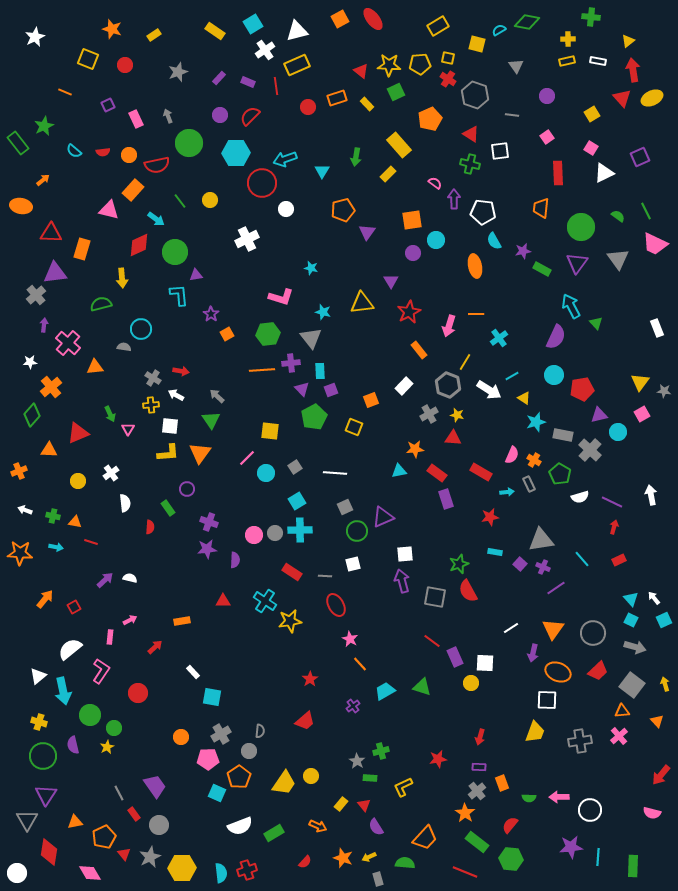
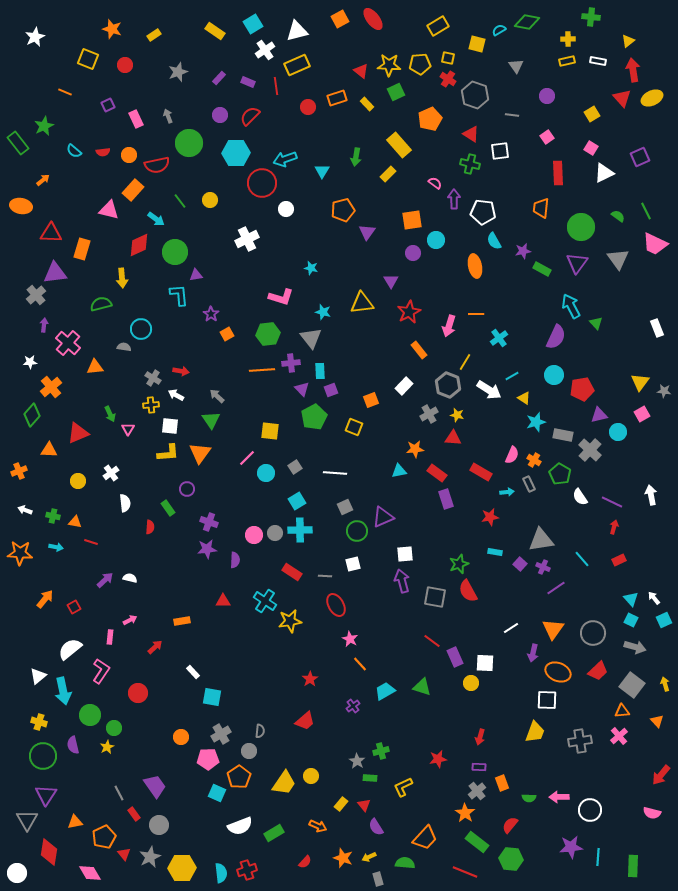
white semicircle at (580, 497): rotated 72 degrees clockwise
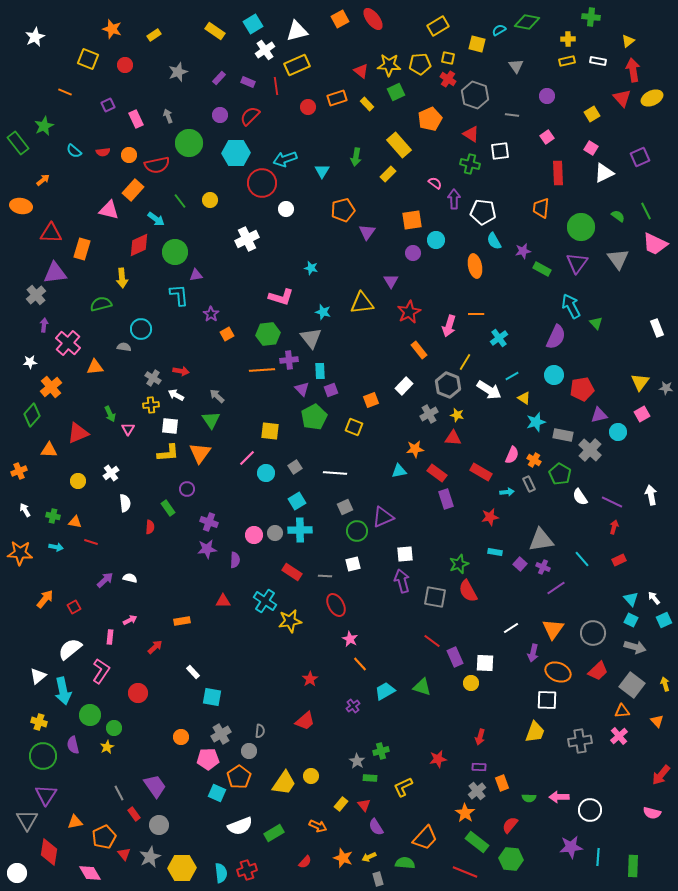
purple cross at (291, 363): moved 2 px left, 3 px up
gray star at (664, 391): moved 2 px right, 3 px up
white arrow at (25, 510): rotated 40 degrees clockwise
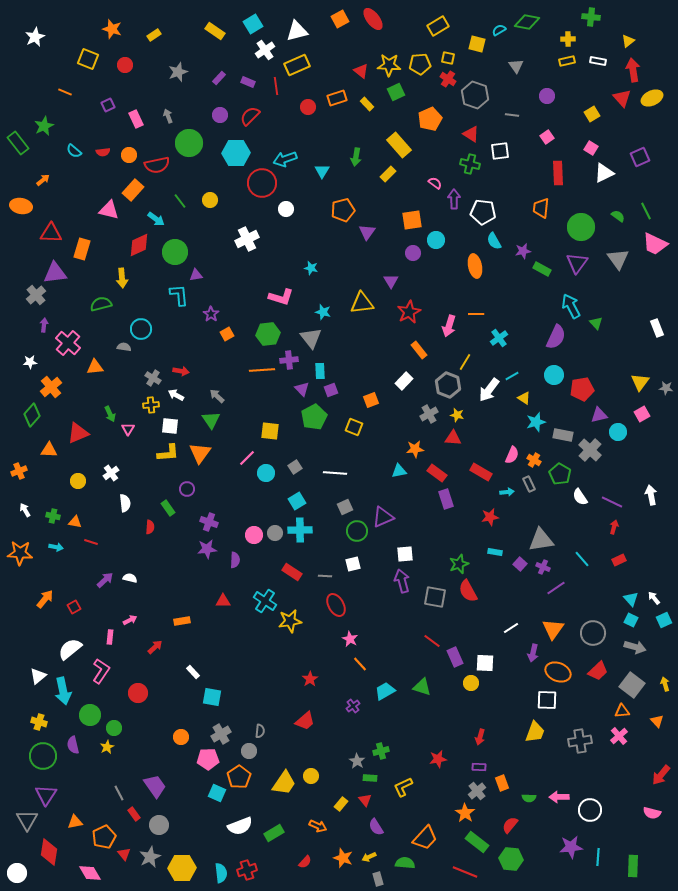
white rectangle at (404, 386): moved 5 px up
white arrow at (489, 390): rotated 95 degrees clockwise
red triangle at (364, 805): moved 1 px right, 5 px up
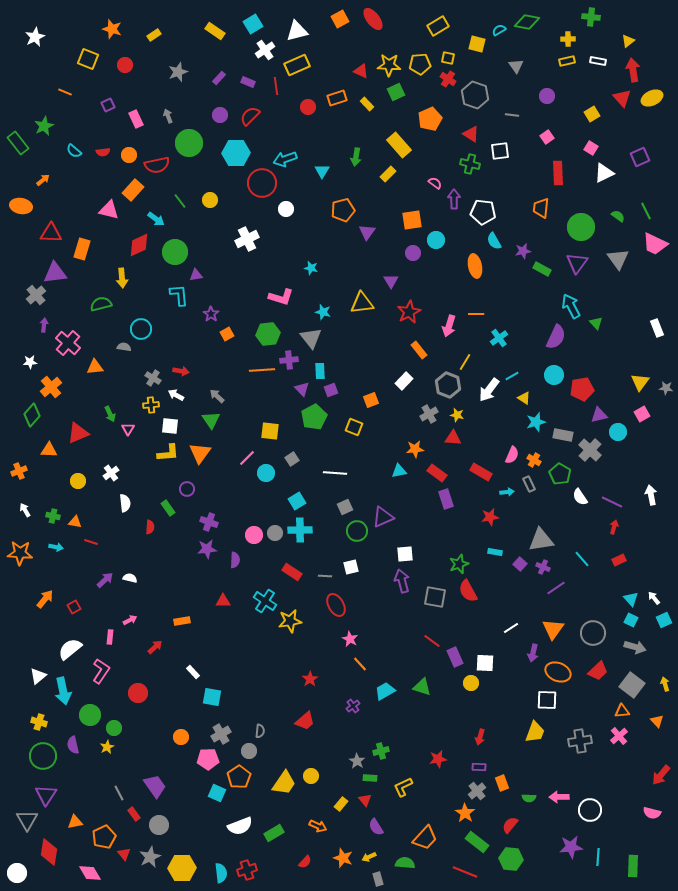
red triangle at (361, 71): rotated 14 degrees counterclockwise
gray square at (295, 467): moved 3 px left, 8 px up
white square at (353, 564): moved 2 px left, 3 px down
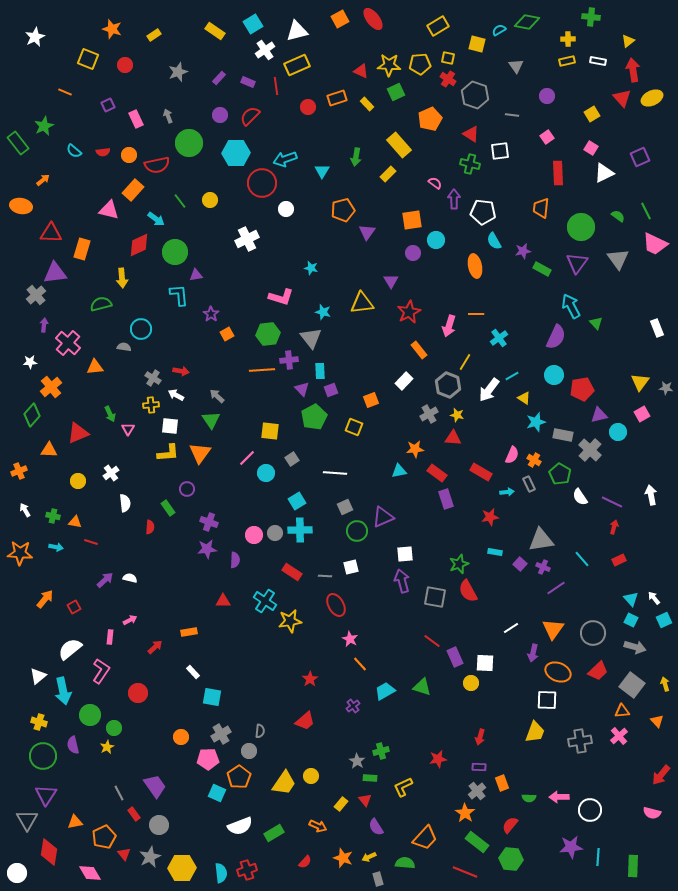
orange rectangle at (182, 621): moved 7 px right, 11 px down
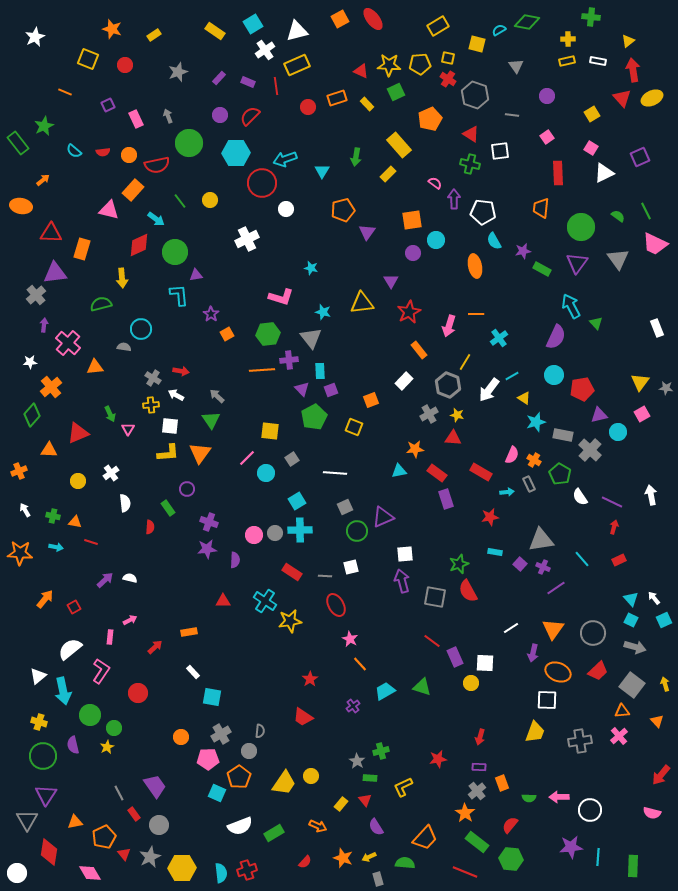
red trapezoid at (305, 721): moved 2 px left, 4 px up; rotated 75 degrees clockwise
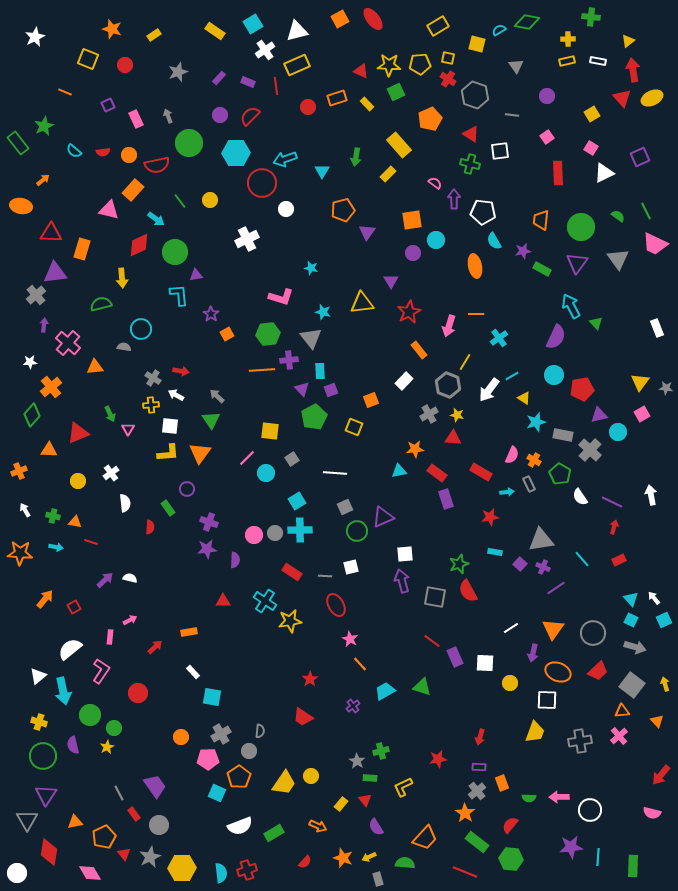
orange trapezoid at (541, 208): moved 12 px down
yellow circle at (471, 683): moved 39 px right
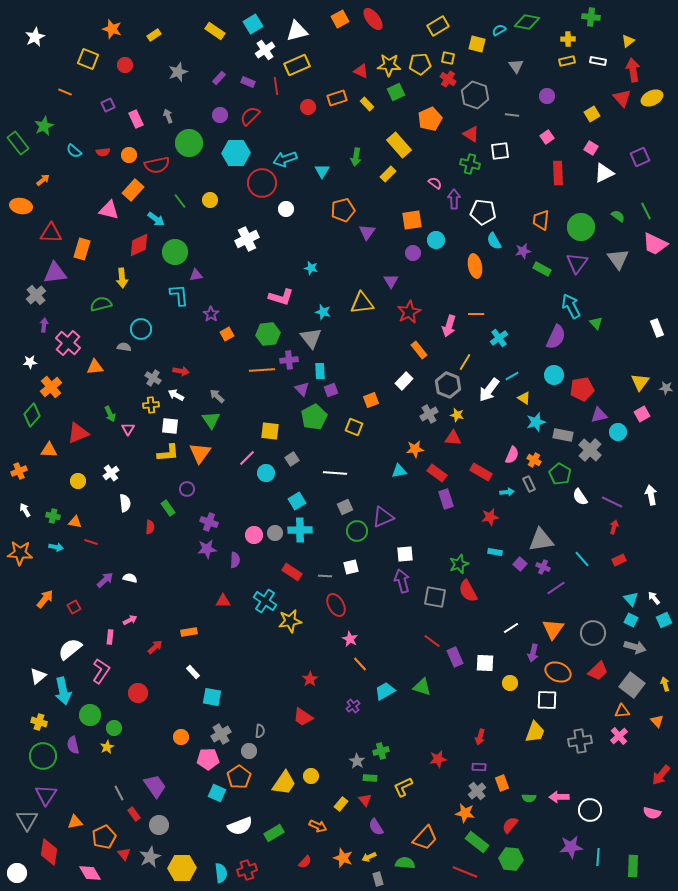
orange star at (465, 813): rotated 24 degrees counterclockwise
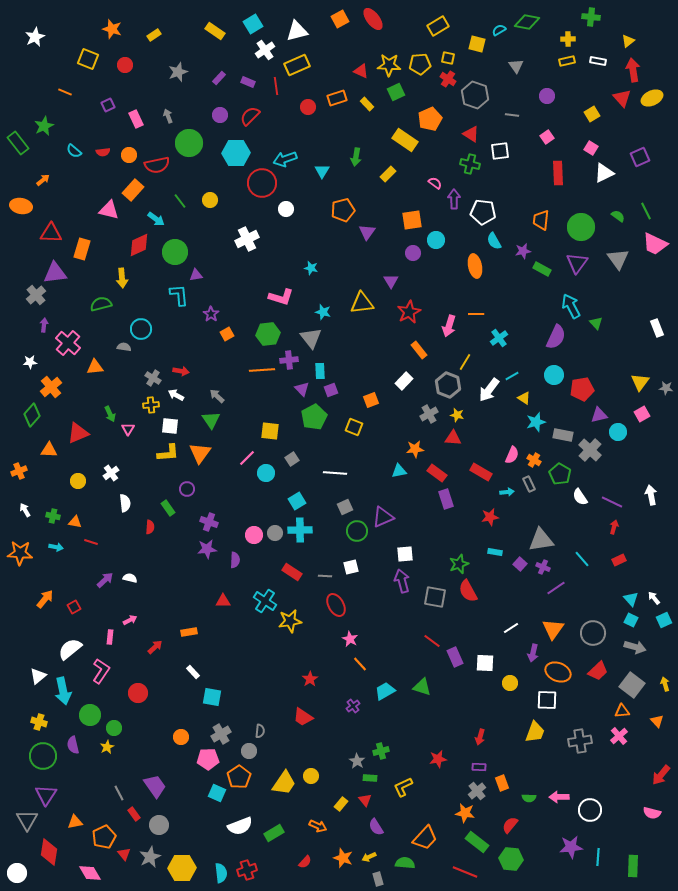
yellow rectangle at (399, 145): moved 6 px right, 5 px up; rotated 15 degrees counterclockwise
